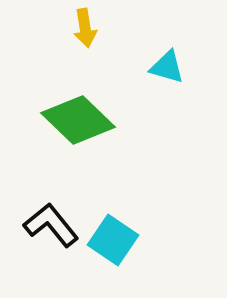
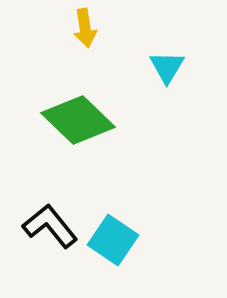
cyan triangle: rotated 45 degrees clockwise
black L-shape: moved 1 px left, 1 px down
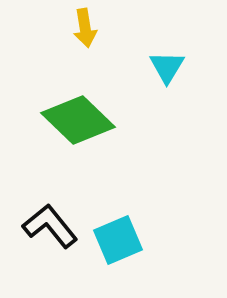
cyan square: moved 5 px right; rotated 33 degrees clockwise
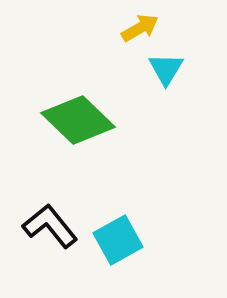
yellow arrow: moved 55 px right; rotated 111 degrees counterclockwise
cyan triangle: moved 1 px left, 2 px down
cyan square: rotated 6 degrees counterclockwise
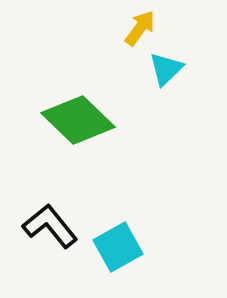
yellow arrow: rotated 24 degrees counterclockwise
cyan triangle: rotated 15 degrees clockwise
cyan square: moved 7 px down
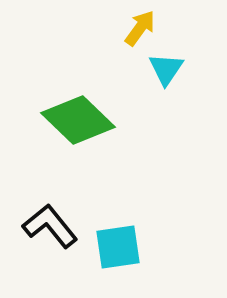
cyan triangle: rotated 12 degrees counterclockwise
cyan square: rotated 21 degrees clockwise
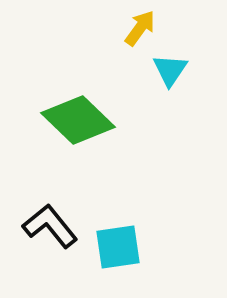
cyan triangle: moved 4 px right, 1 px down
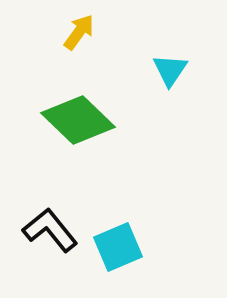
yellow arrow: moved 61 px left, 4 px down
black L-shape: moved 4 px down
cyan square: rotated 15 degrees counterclockwise
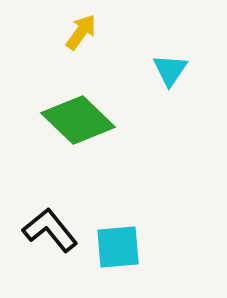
yellow arrow: moved 2 px right
cyan square: rotated 18 degrees clockwise
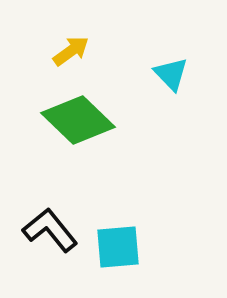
yellow arrow: moved 10 px left, 19 px down; rotated 18 degrees clockwise
cyan triangle: moved 1 px right, 4 px down; rotated 18 degrees counterclockwise
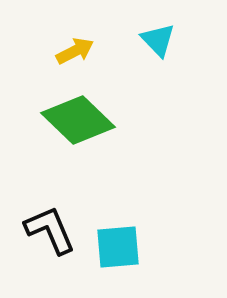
yellow arrow: moved 4 px right; rotated 9 degrees clockwise
cyan triangle: moved 13 px left, 34 px up
black L-shape: rotated 16 degrees clockwise
